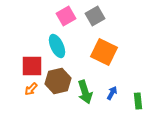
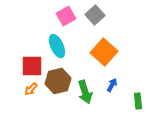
gray square: moved 1 px up; rotated 12 degrees counterclockwise
orange square: rotated 16 degrees clockwise
blue arrow: moved 8 px up
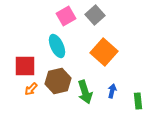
red square: moved 7 px left
blue arrow: moved 6 px down; rotated 16 degrees counterclockwise
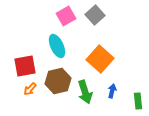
orange square: moved 4 px left, 7 px down
red square: rotated 10 degrees counterclockwise
orange arrow: moved 1 px left
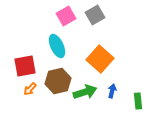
gray square: rotated 12 degrees clockwise
green arrow: rotated 90 degrees counterclockwise
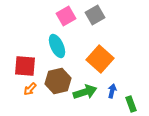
red square: rotated 15 degrees clockwise
green rectangle: moved 7 px left, 3 px down; rotated 14 degrees counterclockwise
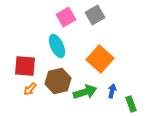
pink square: moved 1 px down
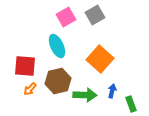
green arrow: moved 3 px down; rotated 20 degrees clockwise
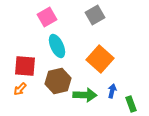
pink square: moved 19 px left
orange arrow: moved 10 px left
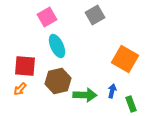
orange square: moved 25 px right; rotated 12 degrees counterclockwise
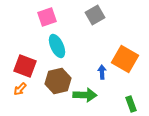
pink square: rotated 12 degrees clockwise
red square: rotated 15 degrees clockwise
blue arrow: moved 10 px left, 19 px up; rotated 16 degrees counterclockwise
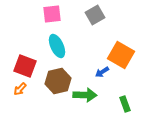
pink square: moved 5 px right, 3 px up; rotated 12 degrees clockwise
orange square: moved 4 px left, 4 px up
blue arrow: rotated 120 degrees counterclockwise
green rectangle: moved 6 px left
